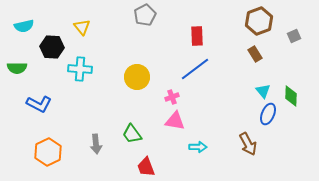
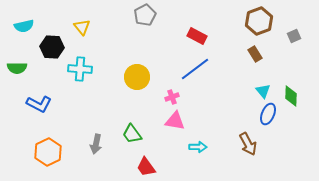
red rectangle: rotated 60 degrees counterclockwise
gray arrow: rotated 18 degrees clockwise
red trapezoid: rotated 15 degrees counterclockwise
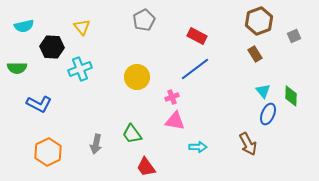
gray pentagon: moved 1 px left, 5 px down
cyan cross: rotated 25 degrees counterclockwise
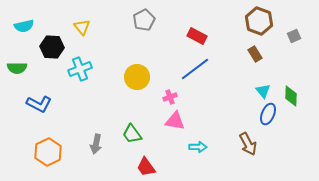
brown hexagon: rotated 20 degrees counterclockwise
pink cross: moved 2 px left
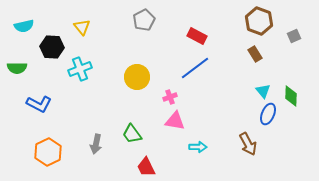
blue line: moved 1 px up
red trapezoid: rotated 10 degrees clockwise
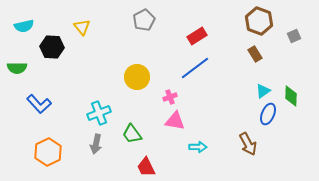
red rectangle: rotated 60 degrees counterclockwise
cyan cross: moved 19 px right, 44 px down
cyan triangle: rotated 35 degrees clockwise
blue L-shape: rotated 20 degrees clockwise
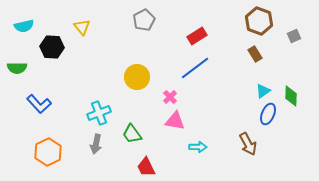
pink cross: rotated 24 degrees counterclockwise
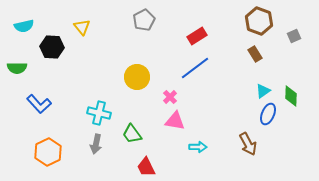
cyan cross: rotated 35 degrees clockwise
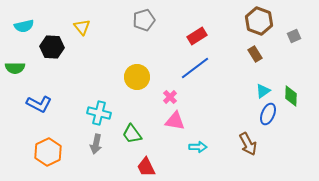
gray pentagon: rotated 10 degrees clockwise
green semicircle: moved 2 px left
blue L-shape: rotated 20 degrees counterclockwise
